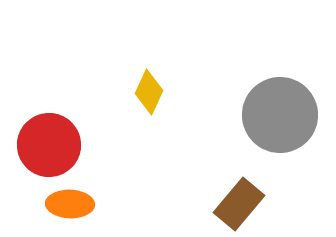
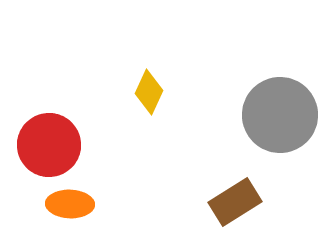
brown rectangle: moved 4 px left, 2 px up; rotated 18 degrees clockwise
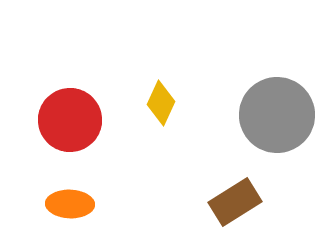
yellow diamond: moved 12 px right, 11 px down
gray circle: moved 3 px left
red circle: moved 21 px right, 25 px up
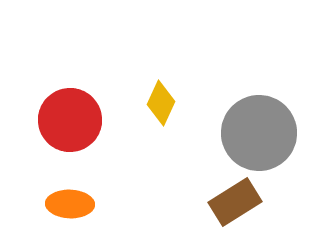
gray circle: moved 18 px left, 18 px down
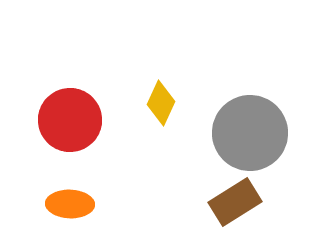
gray circle: moved 9 px left
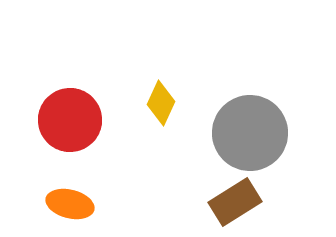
orange ellipse: rotated 12 degrees clockwise
